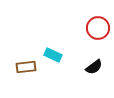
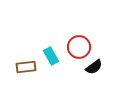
red circle: moved 19 px left, 19 px down
cyan rectangle: moved 2 px left, 1 px down; rotated 36 degrees clockwise
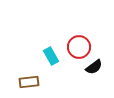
brown rectangle: moved 3 px right, 15 px down
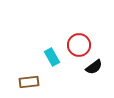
red circle: moved 2 px up
cyan rectangle: moved 1 px right, 1 px down
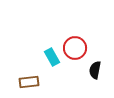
red circle: moved 4 px left, 3 px down
black semicircle: moved 1 px right, 3 px down; rotated 138 degrees clockwise
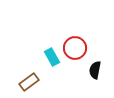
brown rectangle: rotated 30 degrees counterclockwise
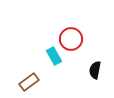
red circle: moved 4 px left, 9 px up
cyan rectangle: moved 2 px right, 1 px up
